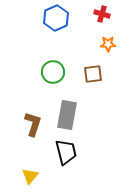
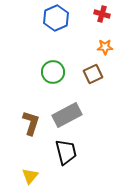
orange star: moved 3 px left, 3 px down
brown square: rotated 18 degrees counterclockwise
gray rectangle: rotated 52 degrees clockwise
brown L-shape: moved 2 px left, 1 px up
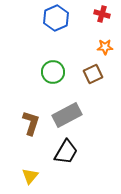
black trapezoid: rotated 44 degrees clockwise
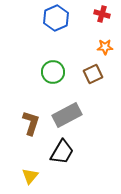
black trapezoid: moved 4 px left
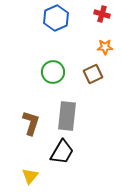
gray rectangle: moved 1 px down; rotated 56 degrees counterclockwise
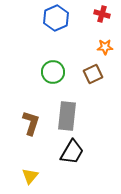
black trapezoid: moved 10 px right
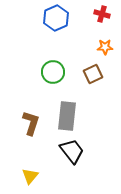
black trapezoid: moved 1 px up; rotated 68 degrees counterclockwise
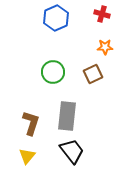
yellow triangle: moved 3 px left, 20 px up
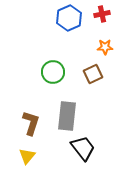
red cross: rotated 28 degrees counterclockwise
blue hexagon: moved 13 px right
black trapezoid: moved 11 px right, 3 px up
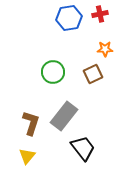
red cross: moved 2 px left
blue hexagon: rotated 15 degrees clockwise
orange star: moved 2 px down
gray rectangle: moved 3 px left; rotated 32 degrees clockwise
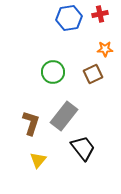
yellow triangle: moved 11 px right, 4 px down
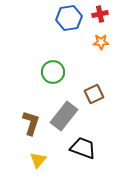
orange star: moved 4 px left, 7 px up
brown square: moved 1 px right, 20 px down
black trapezoid: rotated 32 degrees counterclockwise
